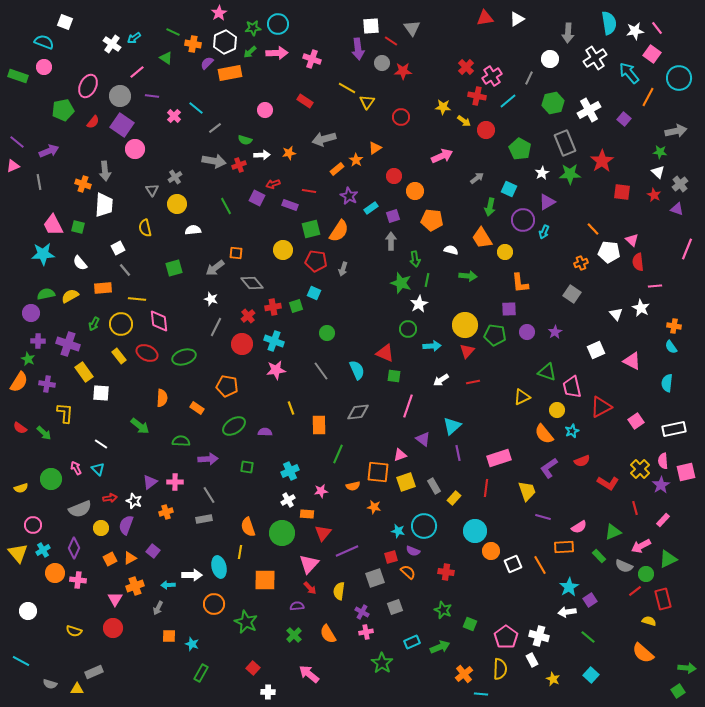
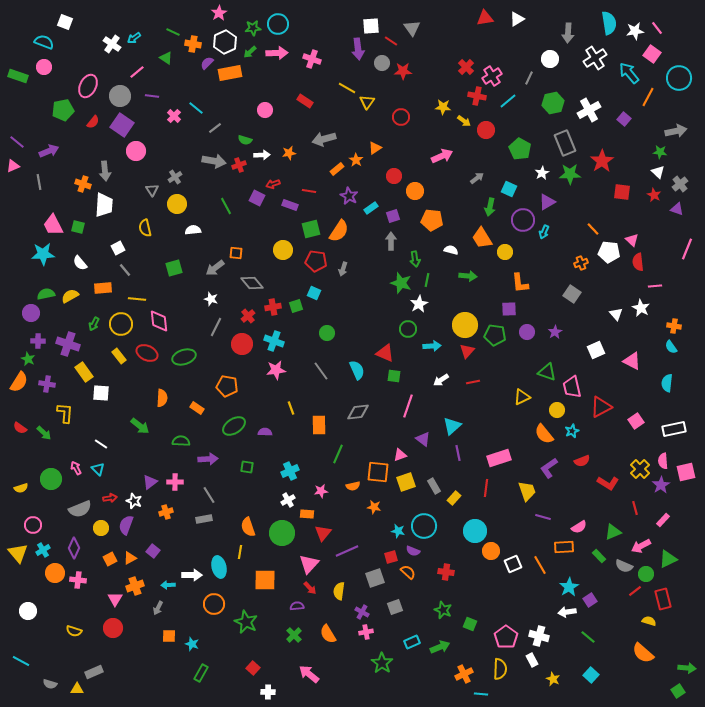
pink circle at (135, 149): moved 1 px right, 2 px down
orange cross at (464, 674): rotated 12 degrees clockwise
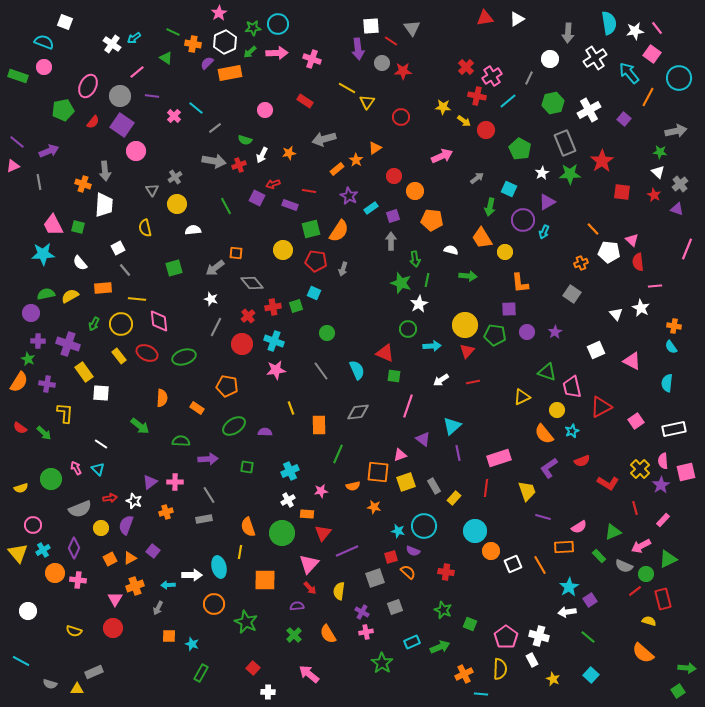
white arrow at (262, 155): rotated 119 degrees clockwise
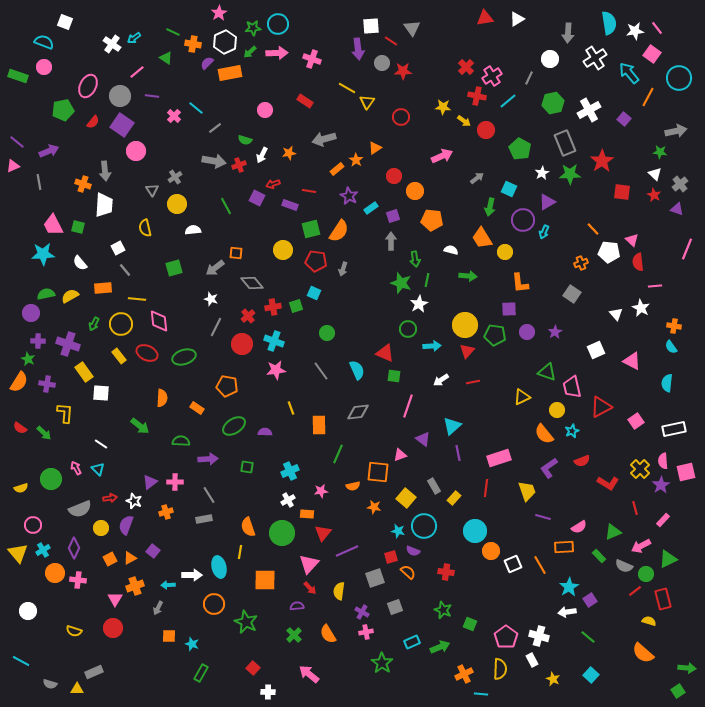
white triangle at (658, 172): moved 3 px left, 2 px down
yellow square at (406, 482): moved 16 px down; rotated 30 degrees counterclockwise
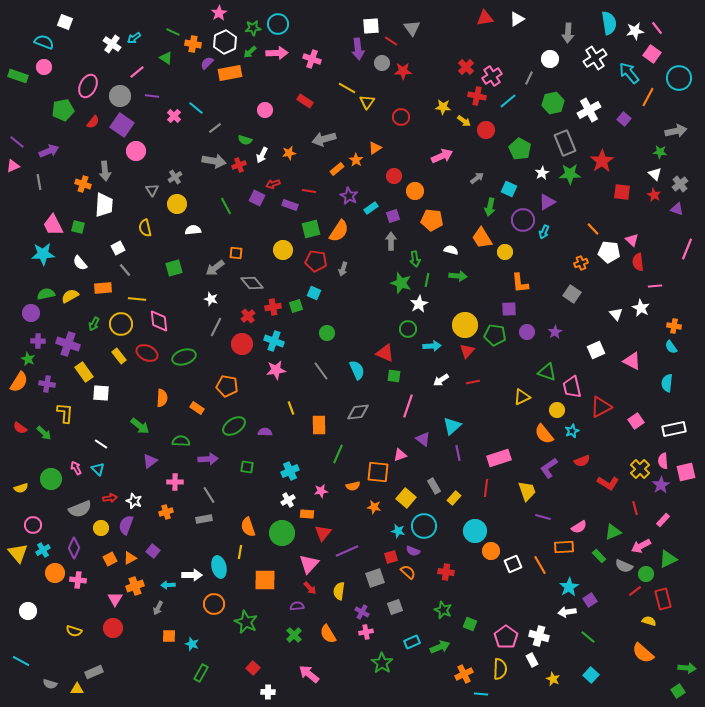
green arrow at (468, 276): moved 10 px left
purple triangle at (150, 482): moved 21 px up
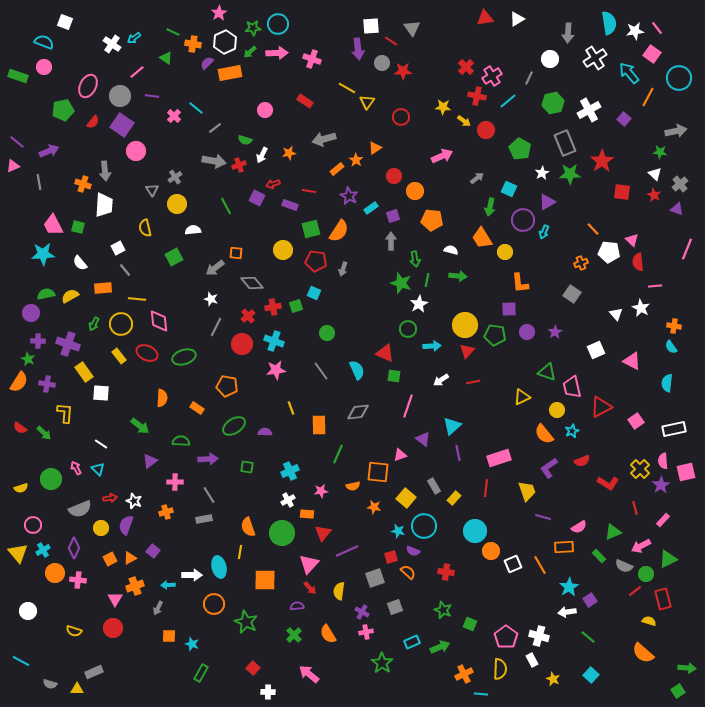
green square at (174, 268): moved 11 px up; rotated 12 degrees counterclockwise
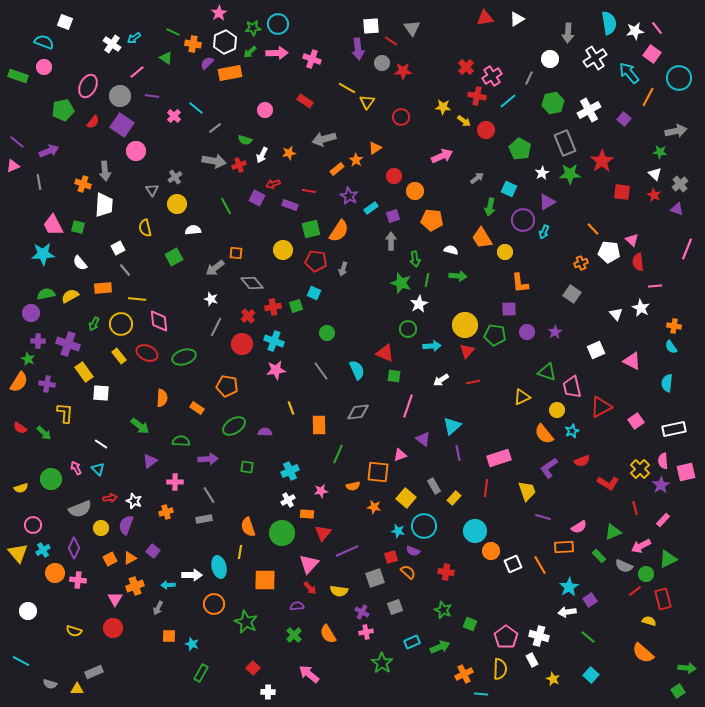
yellow semicircle at (339, 591): rotated 90 degrees counterclockwise
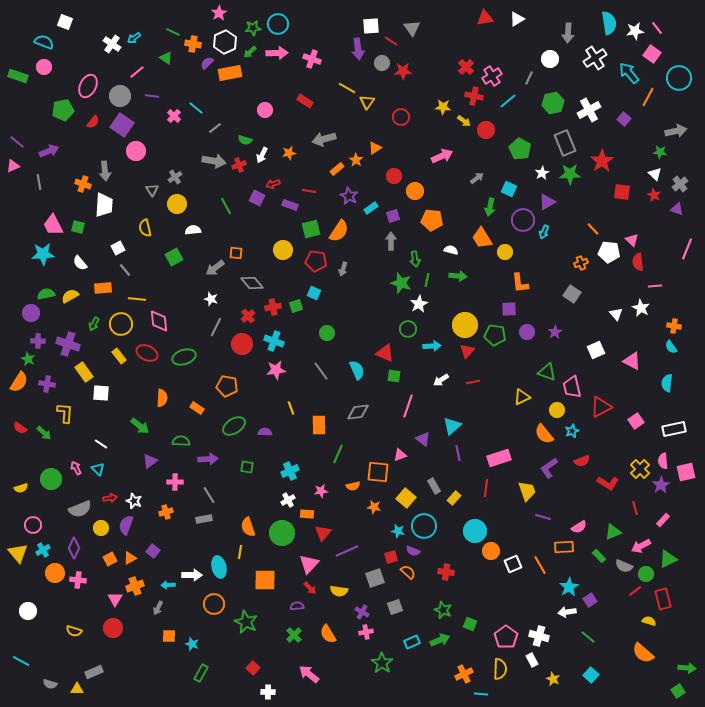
red cross at (477, 96): moved 3 px left
green arrow at (440, 647): moved 7 px up
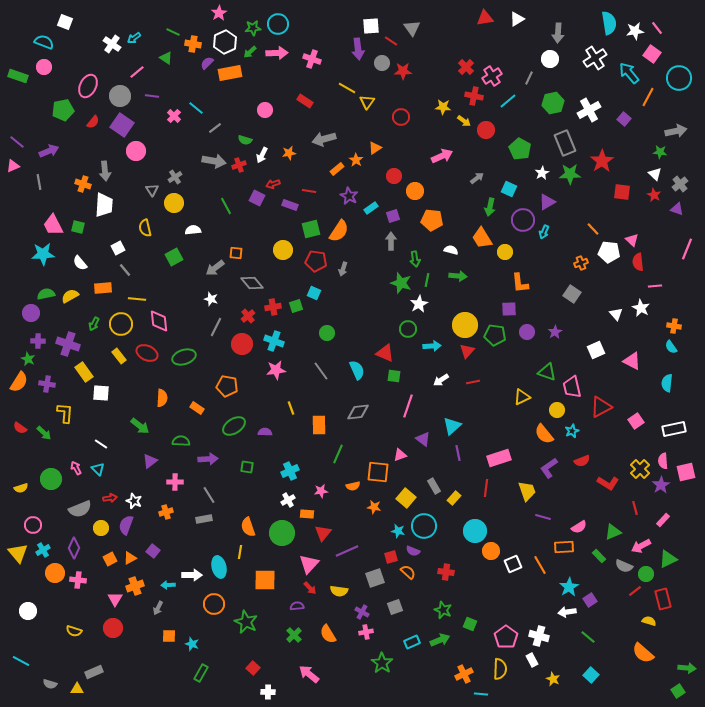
gray arrow at (568, 33): moved 10 px left
yellow circle at (177, 204): moved 3 px left, 1 px up
